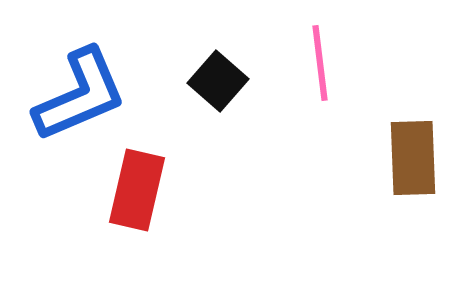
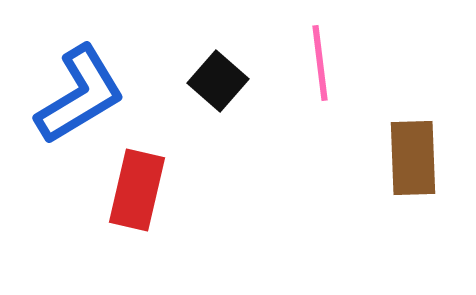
blue L-shape: rotated 8 degrees counterclockwise
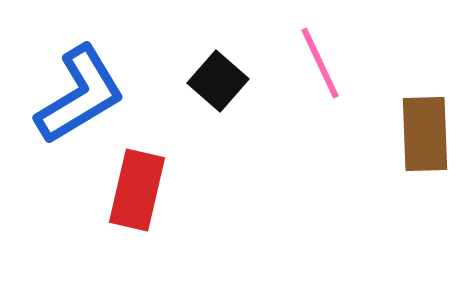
pink line: rotated 18 degrees counterclockwise
brown rectangle: moved 12 px right, 24 px up
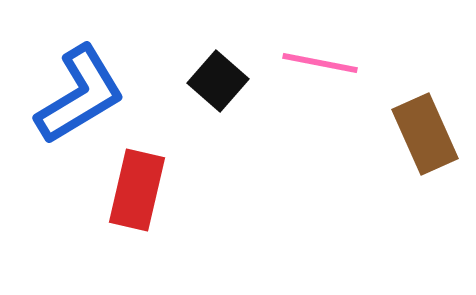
pink line: rotated 54 degrees counterclockwise
brown rectangle: rotated 22 degrees counterclockwise
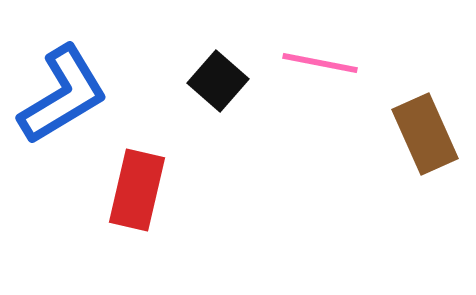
blue L-shape: moved 17 px left
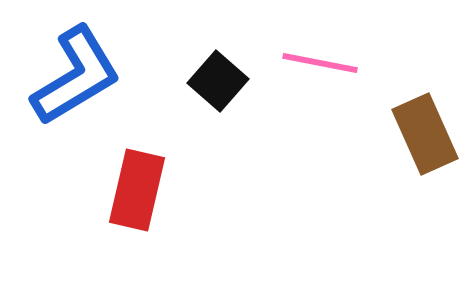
blue L-shape: moved 13 px right, 19 px up
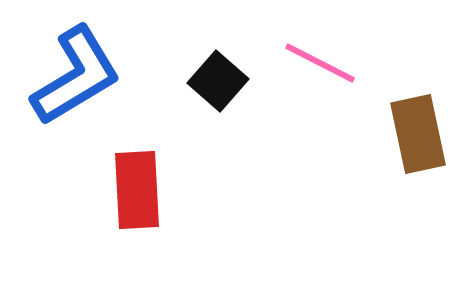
pink line: rotated 16 degrees clockwise
brown rectangle: moved 7 px left; rotated 12 degrees clockwise
red rectangle: rotated 16 degrees counterclockwise
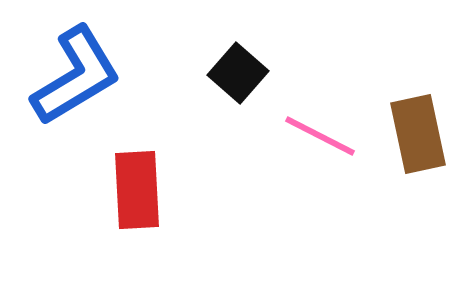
pink line: moved 73 px down
black square: moved 20 px right, 8 px up
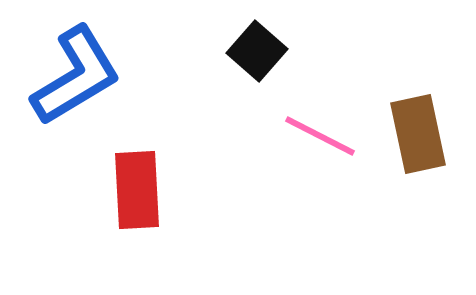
black square: moved 19 px right, 22 px up
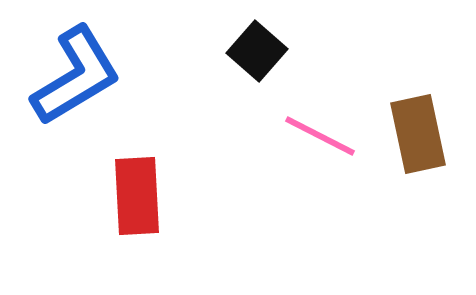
red rectangle: moved 6 px down
